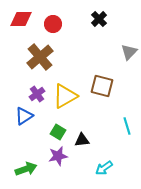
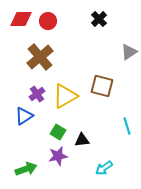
red circle: moved 5 px left, 3 px up
gray triangle: rotated 12 degrees clockwise
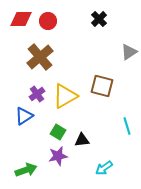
green arrow: moved 1 px down
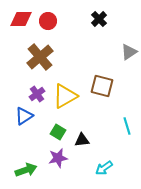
purple star: moved 2 px down
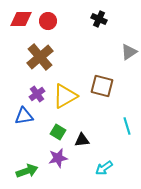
black cross: rotated 21 degrees counterclockwise
blue triangle: rotated 24 degrees clockwise
green arrow: moved 1 px right, 1 px down
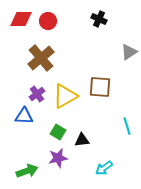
brown cross: moved 1 px right, 1 px down
brown square: moved 2 px left, 1 px down; rotated 10 degrees counterclockwise
blue triangle: rotated 12 degrees clockwise
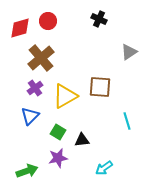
red diamond: moved 1 px left, 9 px down; rotated 15 degrees counterclockwise
purple cross: moved 2 px left, 6 px up
blue triangle: moved 6 px right; rotated 48 degrees counterclockwise
cyan line: moved 5 px up
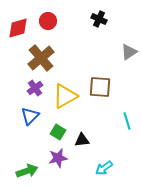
red diamond: moved 2 px left
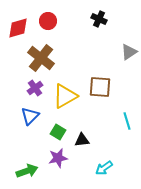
brown cross: rotated 12 degrees counterclockwise
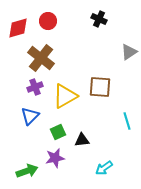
purple cross: moved 1 px up; rotated 14 degrees clockwise
green square: rotated 35 degrees clockwise
purple star: moved 3 px left
